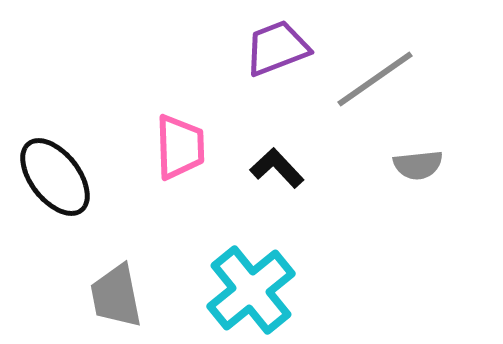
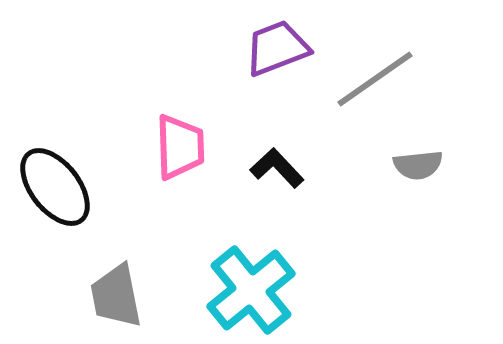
black ellipse: moved 10 px down
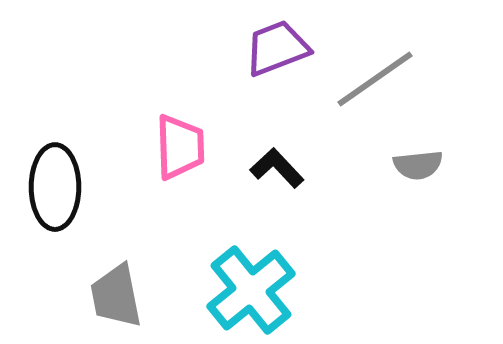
black ellipse: rotated 38 degrees clockwise
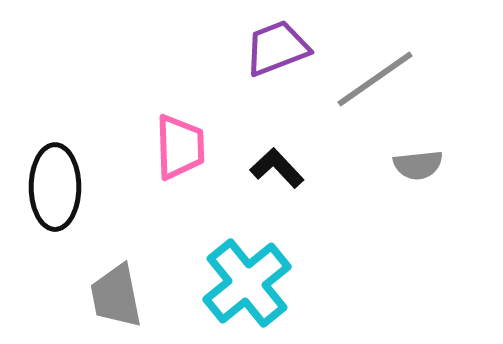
cyan cross: moved 4 px left, 7 px up
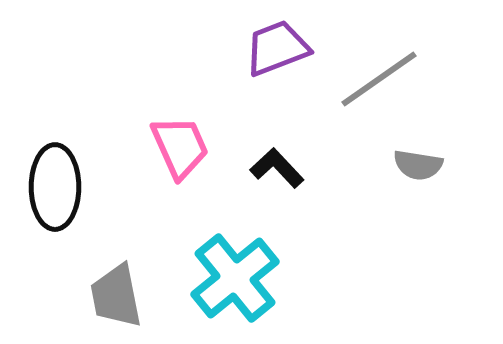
gray line: moved 4 px right
pink trapezoid: rotated 22 degrees counterclockwise
gray semicircle: rotated 15 degrees clockwise
cyan cross: moved 12 px left, 5 px up
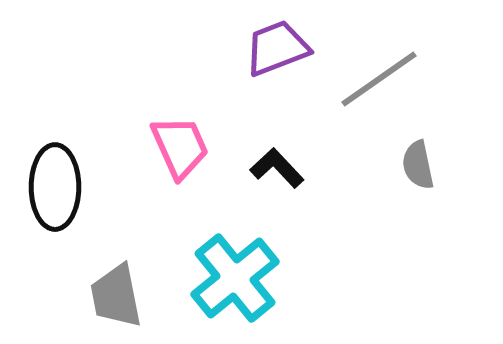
gray semicircle: rotated 69 degrees clockwise
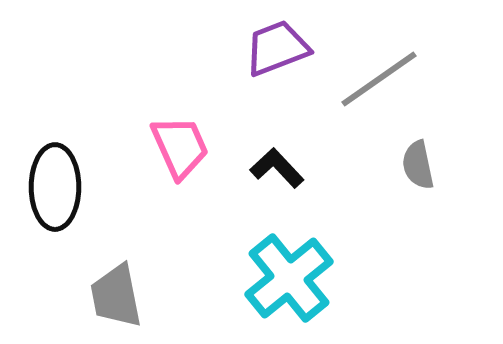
cyan cross: moved 54 px right
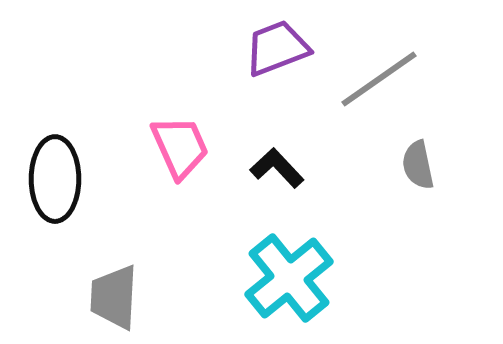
black ellipse: moved 8 px up
gray trapezoid: moved 2 px left, 1 px down; rotated 14 degrees clockwise
